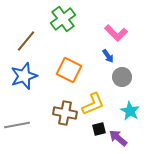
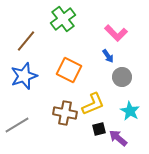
gray line: rotated 20 degrees counterclockwise
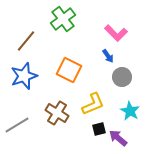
brown cross: moved 8 px left; rotated 20 degrees clockwise
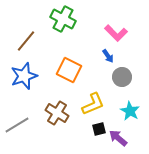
green cross: rotated 25 degrees counterclockwise
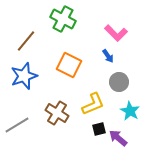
orange square: moved 5 px up
gray circle: moved 3 px left, 5 px down
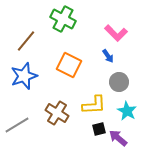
yellow L-shape: moved 1 px right, 1 px down; rotated 20 degrees clockwise
cyan star: moved 3 px left
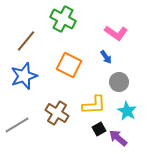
pink L-shape: rotated 10 degrees counterclockwise
blue arrow: moved 2 px left, 1 px down
black square: rotated 16 degrees counterclockwise
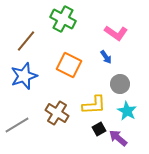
gray circle: moved 1 px right, 2 px down
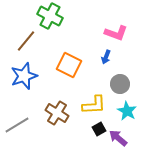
green cross: moved 13 px left, 3 px up
pink L-shape: rotated 15 degrees counterclockwise
blue arrow: rotated 56 degrees clockwise
